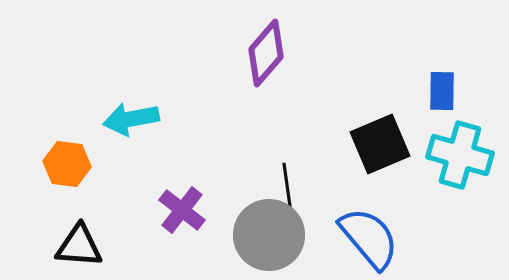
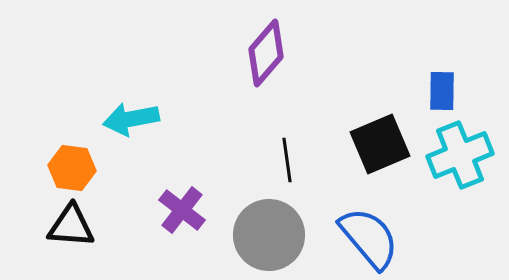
cyan cross: rotated 38 degrees counterclockwise
orange hexagon: moved 5 px right, 4 px down
black line: moved 25 px up
black triangle: moved 8 px left, 20 px up
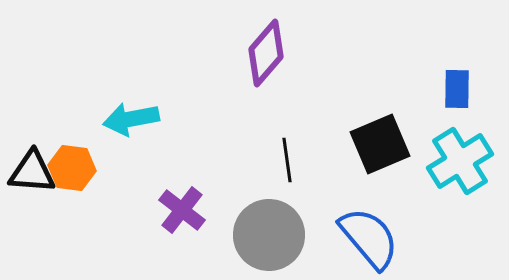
blue rectangle: moved 15 px right, 2 px up
cyan cross: moved 6 px down; rotated 10 degrees counterclockwise
black triangle: moved 39 px left, 54 px up
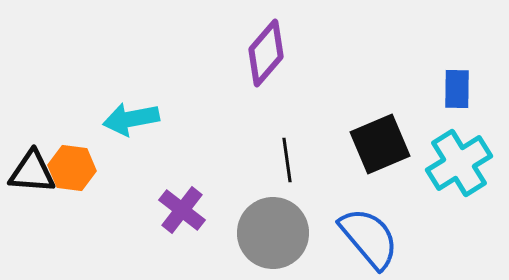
cyan cross: moved 1 px left, 2 px down
gray circle: moved 4 px right, 2 px up
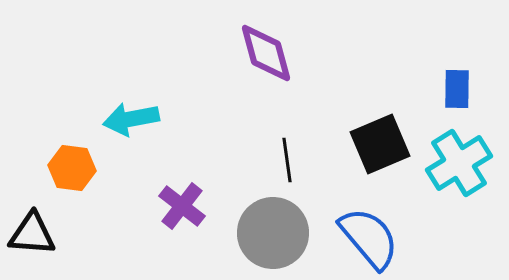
purple diamond: rotated 56 degrees counterclockwise
black triangle: moved 62 px down
purple cross: moved 4 px up
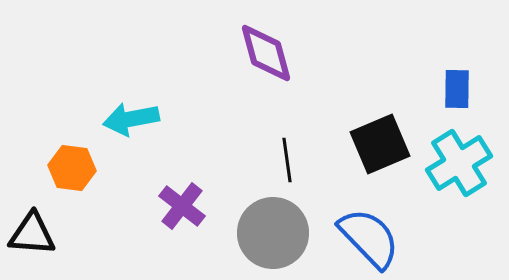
blue semicircle: rotated 4 degrees counterclockwise
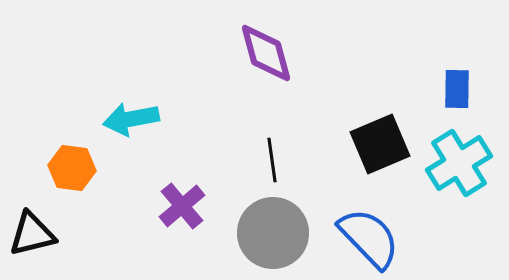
black line: moved 15 px left
purple cross: rotated 12 degrees clockwise
black triangle: rotated 18 degrees counterclockwise
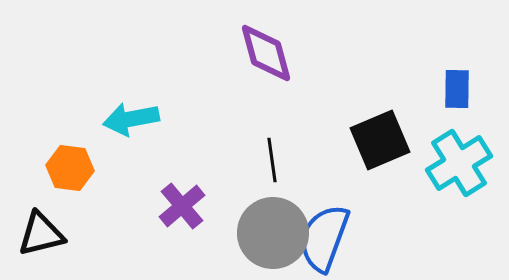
black square: moved 4 px up
orange hexagon: moved 2 px left
black triangle: moved 9 px right
blue semicircle: moved 45 px left; rotated 116 degrees counterclockwise
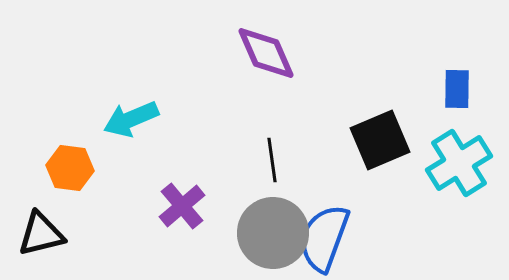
purple diamond: rotated 8 degrees counterclockwise
cyan arrow: rotated 12 degrees counterclockwise
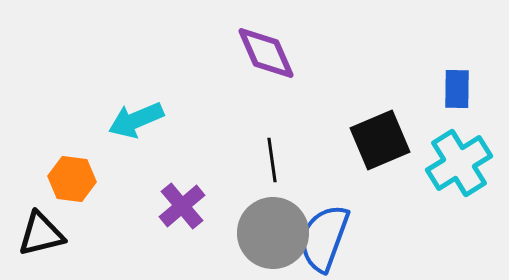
cyan arrow: moved 5 px right, 1 px down
orange hexagon: moved 2 px right, 11 px down
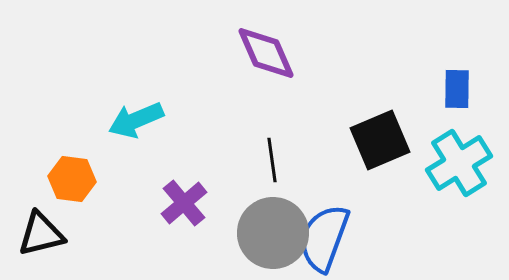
purple cross: moved 2 px right, 3 px up
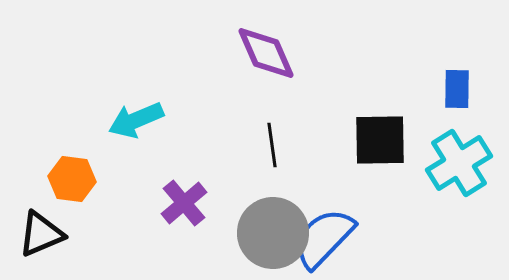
black square: rotated 22 degrees clockwise
black line: moved 15 px up
black triangle: rotated 9 degrees counterclockwise
blue semicircle: rotated 24 degrees clockwise
